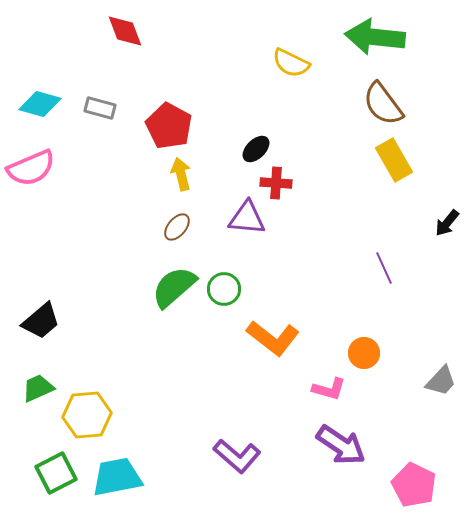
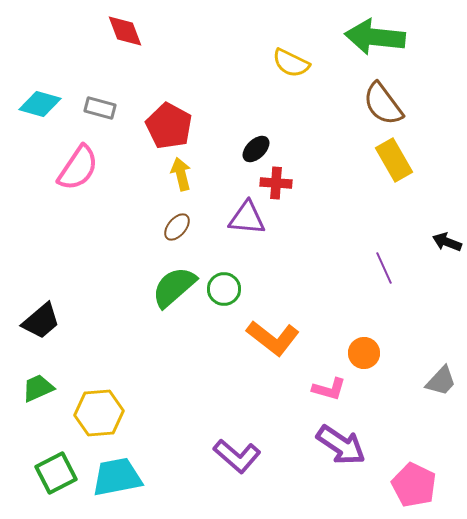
pink semicircle: moved 47 px right; rotated 33 degrees counterclockwise
black arrow: moved 19 px down; rotated 72 degrees clockwise
yellow hexagon: moved 12 px right, 2 px up
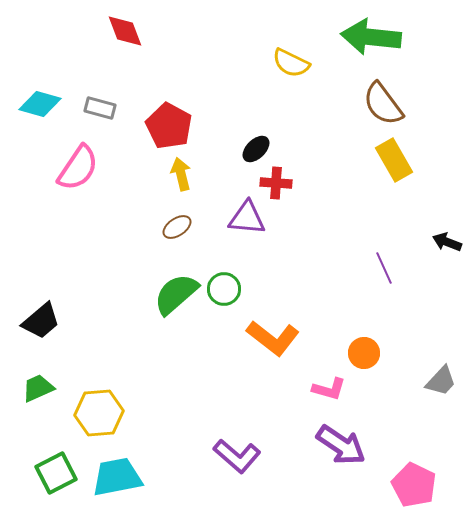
green arrow: moved 4 px left
brown ellipse: rotated 16 degrees clockwise
green semicircle: moved 2 px right, 7 px down
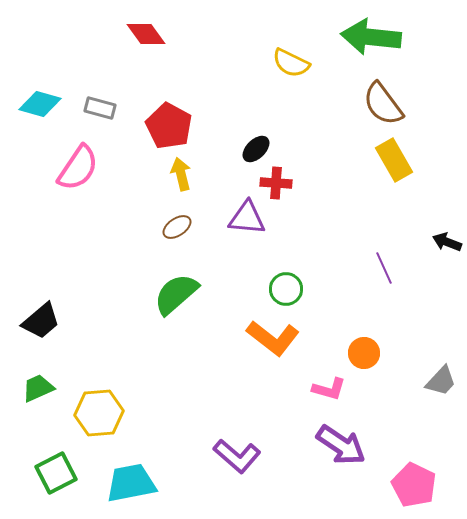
red diamond: moved 21 px right, 3 px down; rotated 15 degrees counterclockwise
green circle: moved 62 px right
cyan trapezoid: moved 14 px right, 6 px down
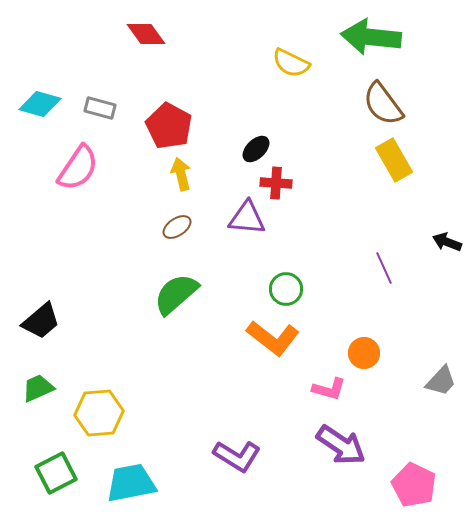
purple L-shape: rotated 9 degrees counterclockwise
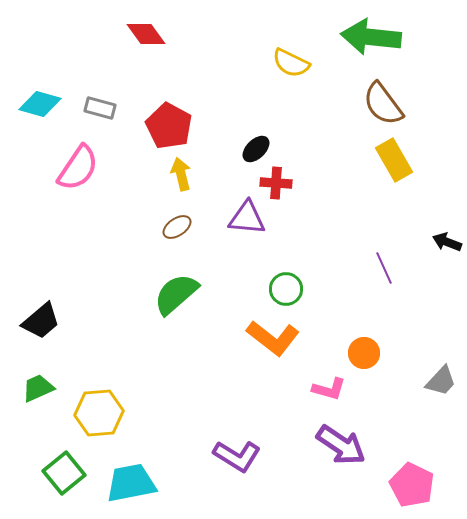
green square: moved 8 px right; rotated 12 degrees counterclockwise
pink pentagon: moved 2 px left
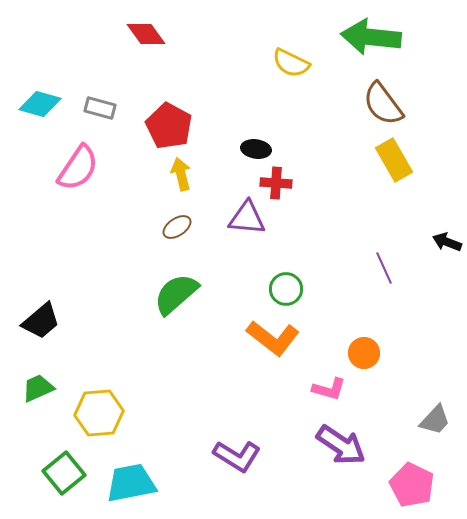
black ellipse: rotated 52 degrees clockwise
gray trapezoid: moved 6 px left, 39 px down
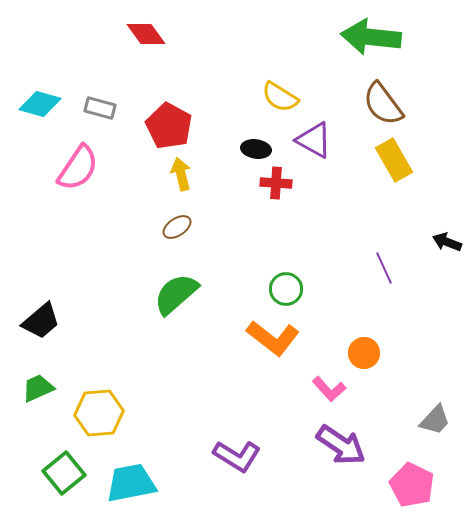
yellow semicircle: moved 11 px left, 34 px down; rotated 6 degrees clockwise
purple triangle: moved 67 px right, 78 px up; rotated 24 degrees clockwise
pink L-shape: rotated 32 degrees clockwise
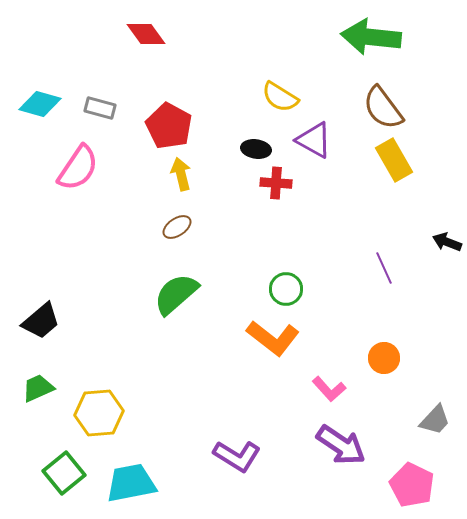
brown semicircle: moved 4 px down
orange circle: moved 20 px right, 5 px down
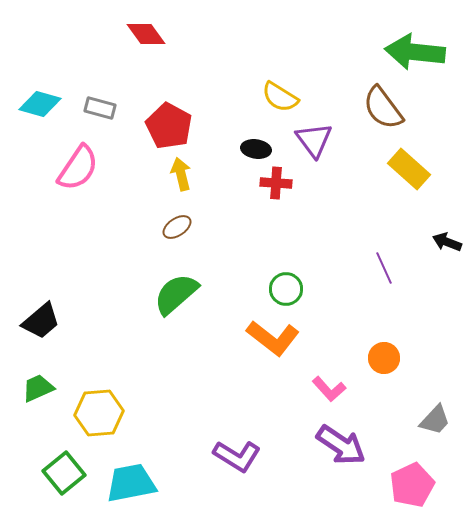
green arrow: moved 44 px right, 15 px down
purple triangle: rotated 24 degrees clockwise
yellow rectangle: moved 15 px right, 9 px down; rotated 18 degrees counterclockwise
pink pentagon: rotated 21 degrees clockwise
